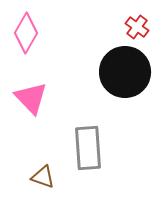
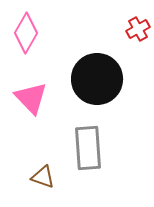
red cross: moved 1 px right, 2 px down; rotated 25 degrees clockwise
black circle: moved 28 px left, 7 px down
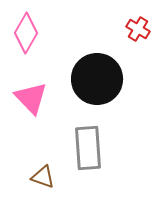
red cross: rotated 30 degrees counterclockwise
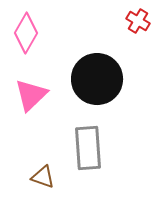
red cross: moved 8 px up
pink triangle: moved 3 px up; rotated 30 degrees clockwise
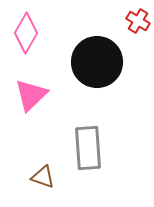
black circle: moved 17 px up
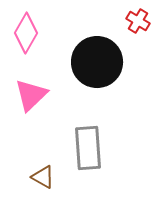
brown triangle: rotated 10 degrees clockwise
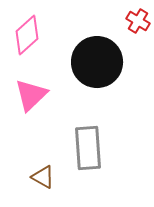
pink diamond: moved 1 px right, 2 px down; rotated 18 degrees clockwise
